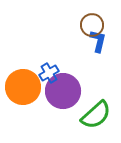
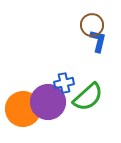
blue cross: moved 15 px right, 10 px down; rotated 18 degrees clockwise
orange circle: moved 22 px down
purple circle: moved 15 px left, 11 px down
green semicircle: moved 8 px left, 18 px up
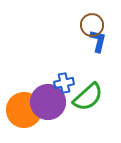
orange circle: moved 1 px right, 1 px down
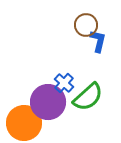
brown circle: moved 6 px left
blue cross: rotated 36 degrees counterclockwise
orange circle: moved 13 px down
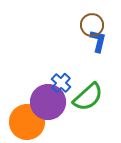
brown circle: moved 6 px right
blue cross: moved 3 px left
orange circle: moved 3 px right, 1 px up
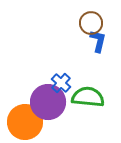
brown circle: moved 1 px left, 2 px up
green semicircle: rotated 132 degrees counterclockwise
orange circle: moved 2 px left
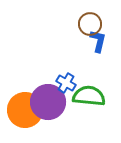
brown circle: moved 1 px left, 1 px down
blue cross: moved 5 px right; rotated 12 degrees counterclockwise
green semicircle: moved 1 px right, 1 px up
orange circle: moved 12 px up
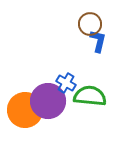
green semicircle: moved 1 px right
purple circle: moved 1 px up
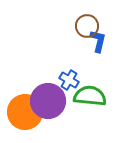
brown circle: moved 3 px left, 2 px down
blue cross: moved 3 px right, 3 px up
orange circle: moved 2 px down
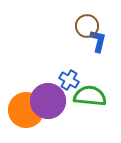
orange circle: moved 1 px right, 2 px up
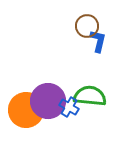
blue cross: moved 27 px down
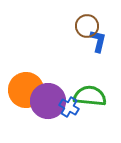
orange circle: moved 20 px up
